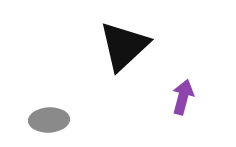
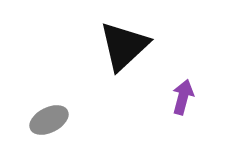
gray ellipse: rotated 24 degrees counterclockwise
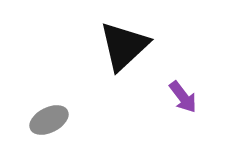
purple arrow: rotated 128 degrees clockwise
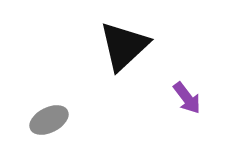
purple arrow: moved 4 px right, 1 px down
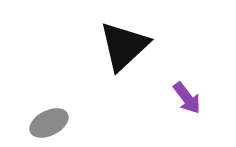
gray ellipse: moved 3 px down
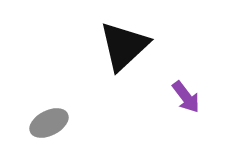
purple arrow: moved 1 px left, 1 px up
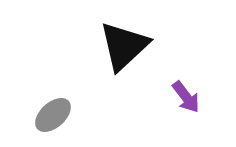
gray ellipse: moved 4 px right, 8 px up; rotated 15 degrees counterclockwise
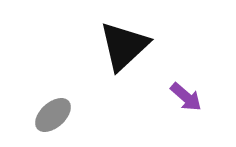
purple arrow: rotated 12 degrees counterclockwise
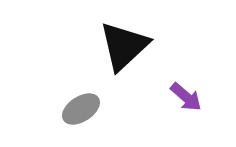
gray ellipse: moved 28 px right, 6 px up; rotated 9 degrees clockwise
